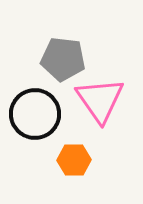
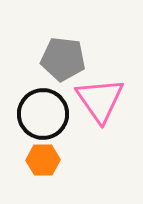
black circle: moved 8 px right
orange hexagon: moved 31 px left
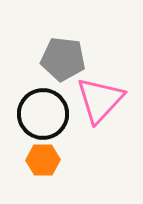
pink triangle: rotated 18 degrees clockwise
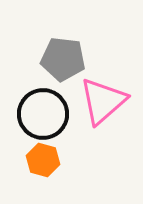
pink triangle: moved 3 px right, 1 px down; rotated 6 degrees clockwise
orange hexagon: rotated 16 degrees clockwise
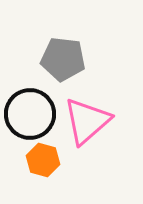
pink triangle: moved 16 px left, 20 px down
black circle: moved 13 px left
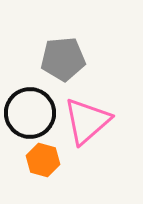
gray pentagon: rotated 12 degrees counterclockwise
black circle: moved 1 px up
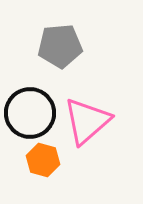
gray pentagon: moved 3 px left, 13 px up
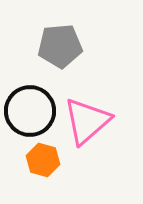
black circle: moved 2 px up
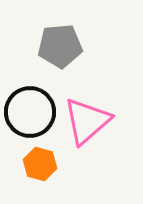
black circle: moved 1 px down
orange hexagon: moved 3 px left, 4 px down
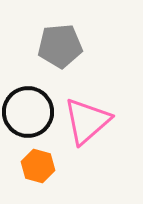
black circle: moved 2 px left
orange hexagon: moved 2 px left, 2 px down
